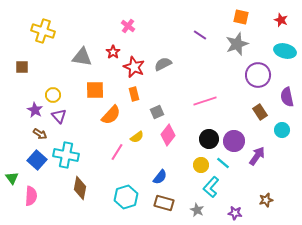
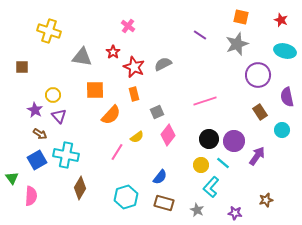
yellow cross at (43, 31): moved 6 px right
blue square at (37, 160): rotated 18 degrees clockwise
brown diamond at (80, 188): rotated 20 degrees clockwise
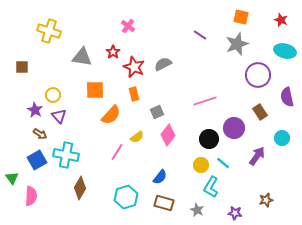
cyan circle at (282, 130): moved 8 px down
purple circle at (234, 141): moved 13 px up
cyan L-shape at (211, 187): rotated 10 degrees counterclockwise
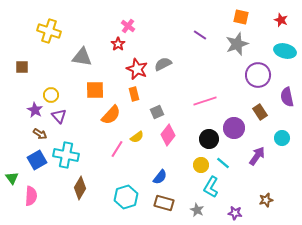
red star at (113, 52): moved 5 px right, 8 px up
red star at (134, 67): moved 3 px right, 2 px down
yellow circle at (53, 95): moved 2 px left
pink line at (117, 152): moved 3 px up
